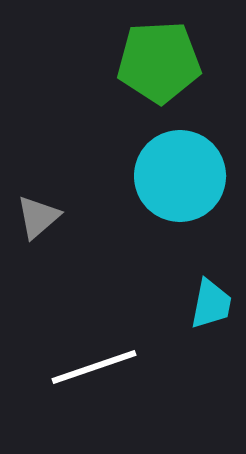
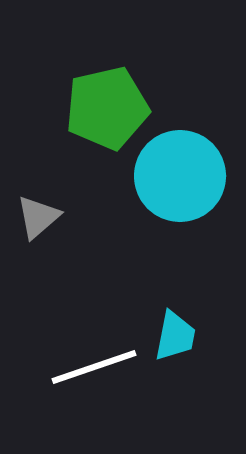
green pentagon: moved 52 px left, 46 px down; rotated 10 degrees counterclockwise
cyan trapezoid: moved 36 px left, 32 px down
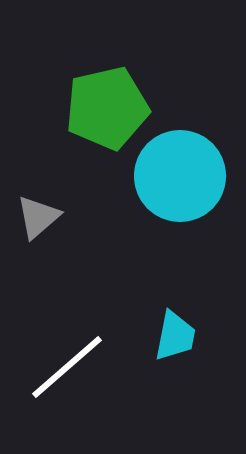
white line: moved 27 px left; rotated 22 degrees counterclockwise
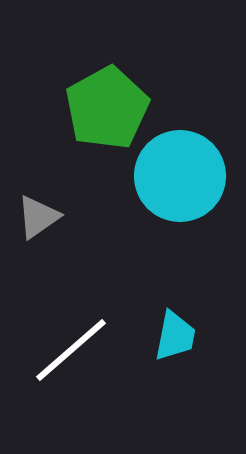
green pentagon: rotated 16 degrees counterclockwise
gray triangle: rotated 6 degrees clockwise
white line: moved 4 px right, 17 px up
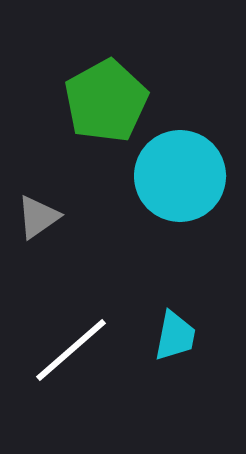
green pentagon: moved 1 px left, 7 px up
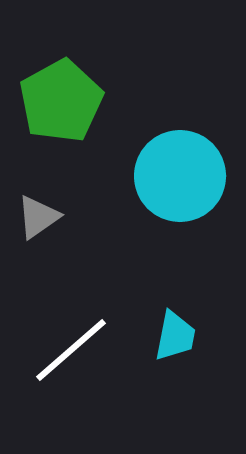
green pentagon: moved 45 px left
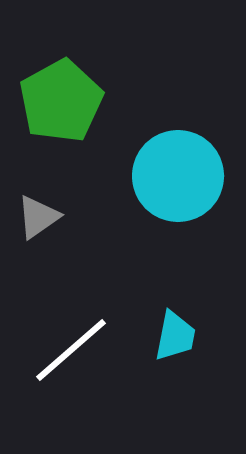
cyan circle: moved 2 px left
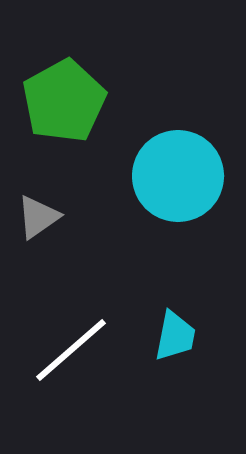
green pentagon: moved 3 px right
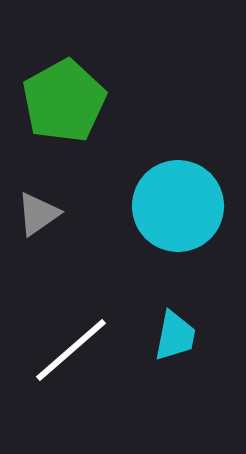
cyan circle: moved 30 px down
gray triangle: moved 3 px up
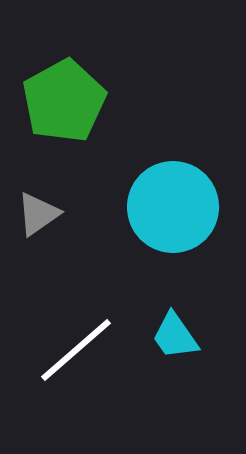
cyan circle: moved 5 px left, 1 px down
cyan trapezoid: rotated 134 degrees clockwise
white line: moved 5 px right
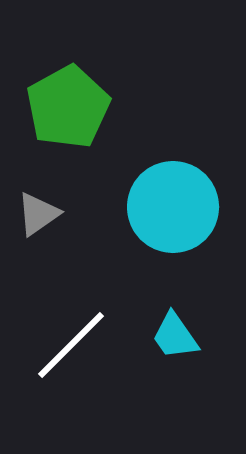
green pentagon: moved 4 px right, 6 px down
white line: moved 5 px left, 5 px up; rotated 4 degrees counterclockwise
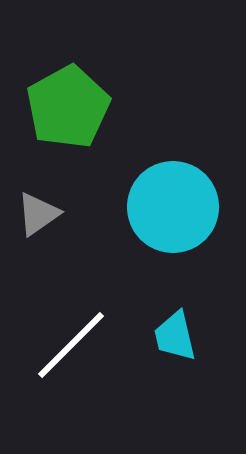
cyan trapezoid: rotated 22 degrees clockwise
